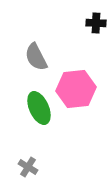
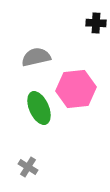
gray semicircle: rotated 104 degrees clockwise
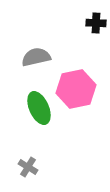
pink hexagon: rotated 6 degrees counterclockwise
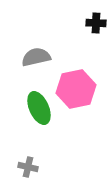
gray cross: rotated 18 degrees counterclockwise
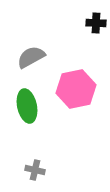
gray semicircle: moved 5 px left; rotated 16 degrees counterclockwise
green ellipse: moved 12 px left, 2 px up; rotated 12 degrees clockwise
gray cross: moved 7 px right, 3 px down
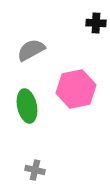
gray semicircle: moved 7 px up
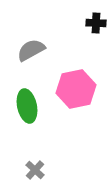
gray cross: rotated 30 degrees clockwise
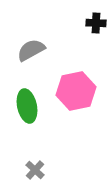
pink hexagon: moved 2 px down
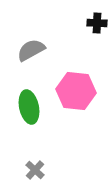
black cross: moved 1 px right
pink hexagon: rotated 18 degrees clockwise
green ellipse: moved 2 px right, 1 px down
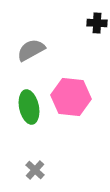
pink hexagon: moved 5 px left, 6 px down
